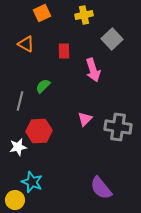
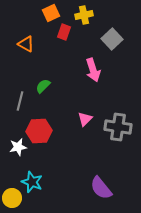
orange square: moved 9 px right
red rectangle: moved 19 px up; rotated 21 degrees clockwise
yellow circle: moved 3 px left, 2 px up
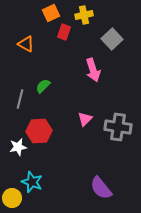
gray line: moved 2 px up
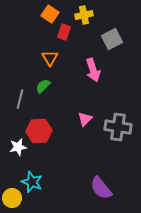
orange square: moved 1 px left, 1 px down; rotated 30 degrees counterclockwise
gray square: rotated 15 degrees clockwise
orange triangle: moved 24 px right, 14 px down; rotated 30 degrees clockwise
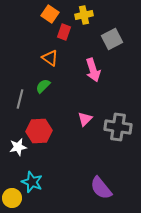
orange triangle: rotated 24 degrees counterclockwise
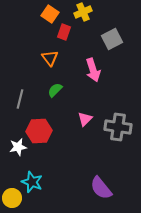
yellow cross: moved 1 px left, 3 px up; rotated 12 degrees counterclockwise
orange triangle: rotated 18 degrees clockwise
green semicircle: moved 12 px right, 4 px down
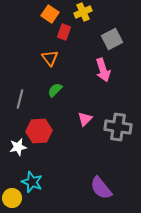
pink arrow: moved 10 px right
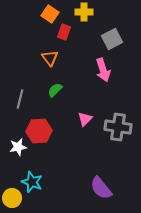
yellow cross: moved 1 px right; rotated 24 degrees clockwise
